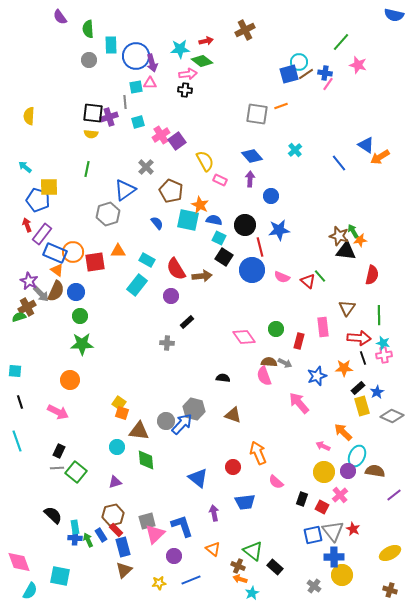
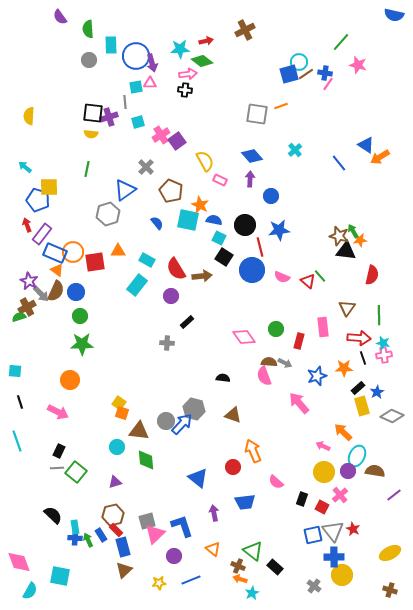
orange arrow at (258, 453): moved 5 px left, 2 px up
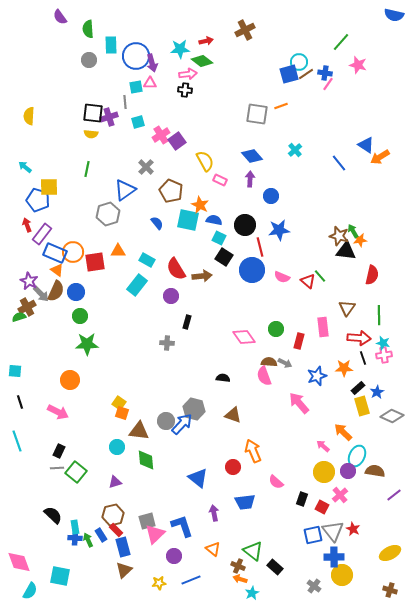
black rectangle at (187, 322): rotated 32 degrees counterclockwise
green star at (82, 344): moved 5 px right
pink arrow at (323, 446): rotated 16 degrees clockwise
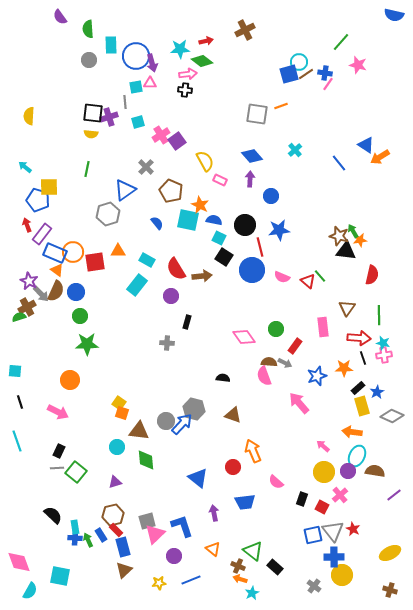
red rectangle at (299, 341): moved 4 px left, 5 px down; rotated 21 degrees clockwise
orange arrow at (343, 432): moved 9 px right; rotated 36 degrees counterclockwise
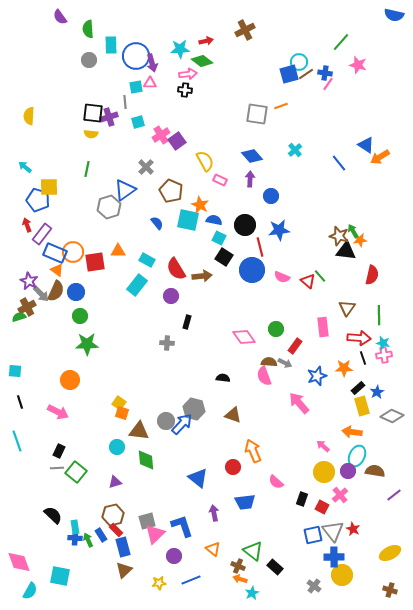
gray hexagon at (108, 214): moved 1 px right, 7 px up
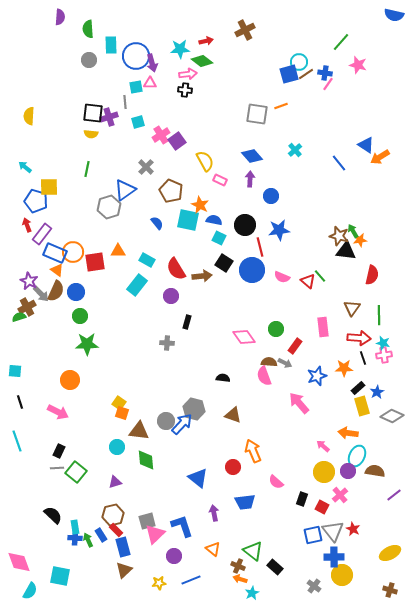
purple semicircle at (60, 17): rotated 140 degrees counterclockwise
blue pentagon at (38, 200): moved 2 px left, 1 px down
black square at (224, 257): moved 6 px down
brown triangle at (347, 308): moved 5 px right
orange arrow at (352, 432): moved 4 px left, 1 px down
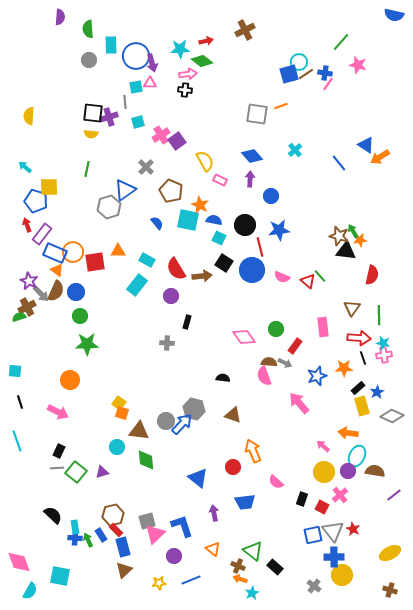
purple triangle at (115, 482): moved 13 px left, 10 px up
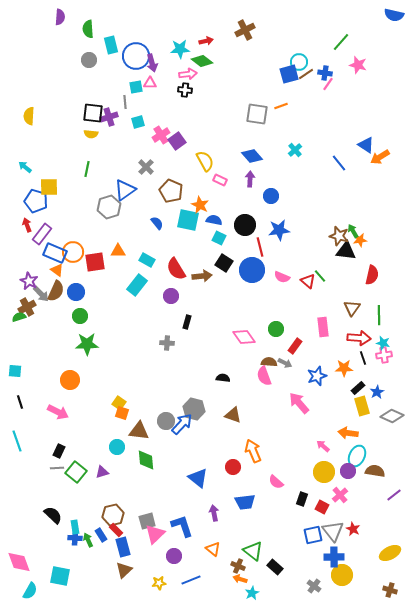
cyan rectangle at (111, 45): rotated 12 degrees counterclockwise
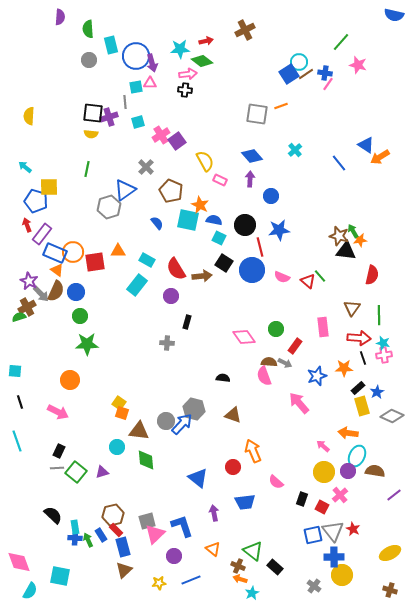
blue square at (289, 74): rotated 18 degrees counterclockwise
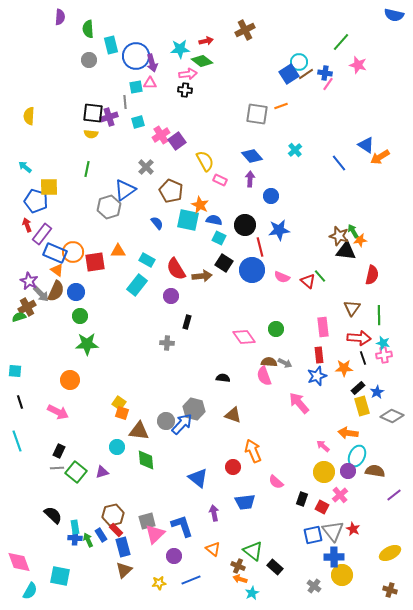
red rectangle at (295, 346): moved 24 px right, 9 px down; rotated 42 degrees counterclockwise
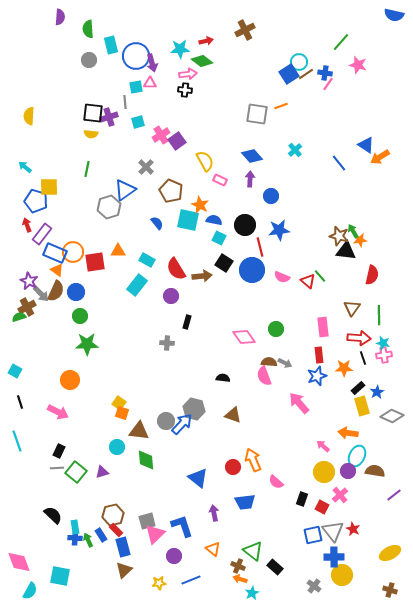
cyan square at (15, 371): rotated 24 degrees clockwise
orange arrow at (253, 451): moved 9 px down
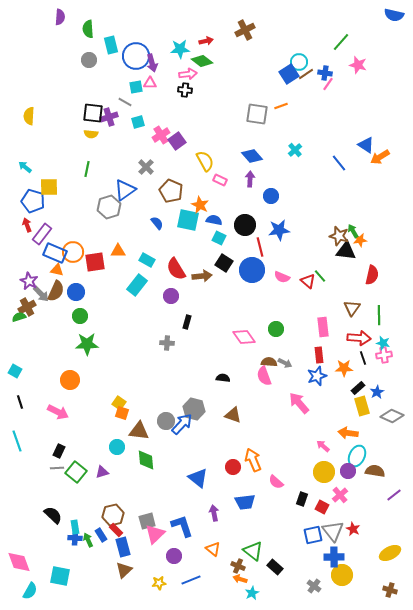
gray line at (125, 102): rotated 56 degrees counterclockwise
blue pentagon at (36, 201): moved 3 px left
orange triangle at (57, 270): rotated 24 degrees counterclockwise
